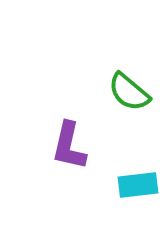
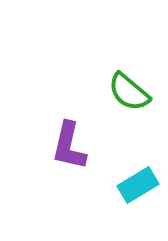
cyan rectangle: rotated 24 degrees counterclockwise
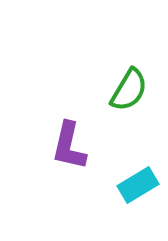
green semicircle: moved 2 px up; rotated 99 degrees counterclockwise
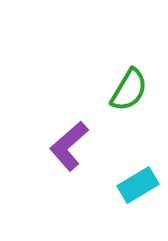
purple L-shape: rotated 36 degrees clockwise
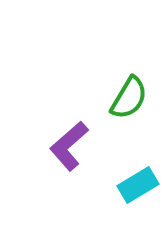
green semicircle: moved 8 px down
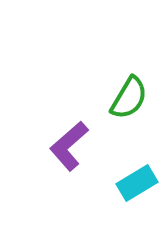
cyan rectangle: moved 1 px left, 2 px up
